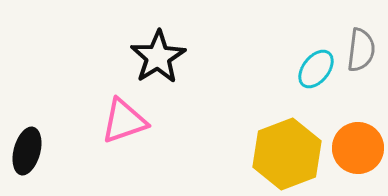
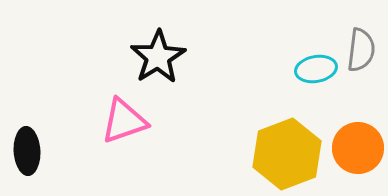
cyan ellipse: rotated 42 degrees clockwise
black ellipse: rotated 18 degrees counterclockwise
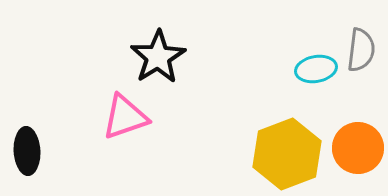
pink triangle: moved 1 px right, 4 px up
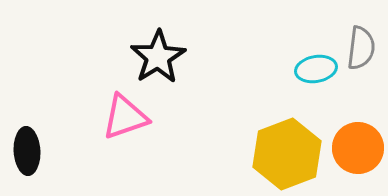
gray semicircle: moved 2 px up
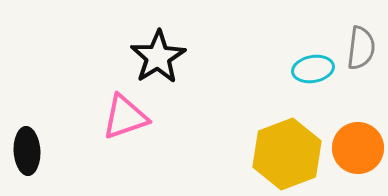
cyan ellipse: moved 3 px left
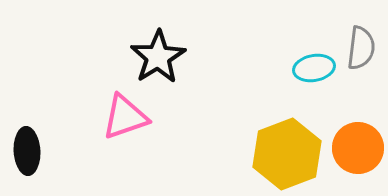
cyan ellipse: moved 1 px right, 1 px up
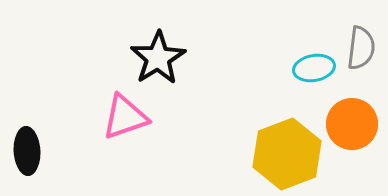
black star: moved 1 px down
orange circle: moved 6 px left, 24 px up
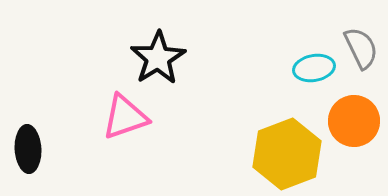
gray semicircle: rotated 33 degrees counterclockwise
orange circle: moved 2 px right, 3 px up
black ellipse: moved 1 px right, 2 px up
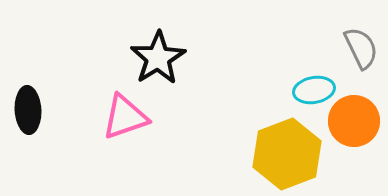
cyan ellipse: moved 22 px down
black ellipse: moved 39 px up
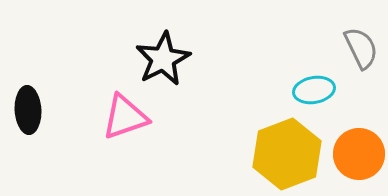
black star: moved 5 px right, 1 px down; rotated 4 degrees clockwise
orange circle: moved 5 px right, 33 px down
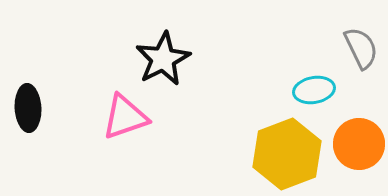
black ellipse: moved 2 px up
orange circle: moved 10 px up
